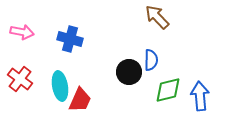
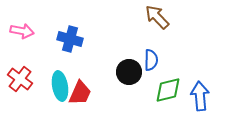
pink arrow: moved 1 px up
red trapezoid: moved 7 px up
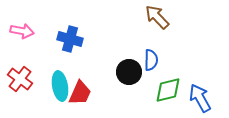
blue arrow: moved 2 px down; rotated 24 degrees counterclockwise
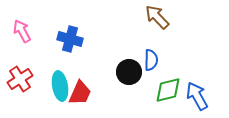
pink arrow: rotated 130 degrees counterclockwise
red cross: rotated 20 degrees clockwise
blue arrow: moved 3 px left, 2 px up
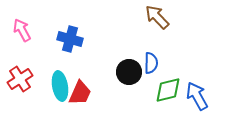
pink arrow: moved 1 px up
blue semicircle: moved 3 px down
